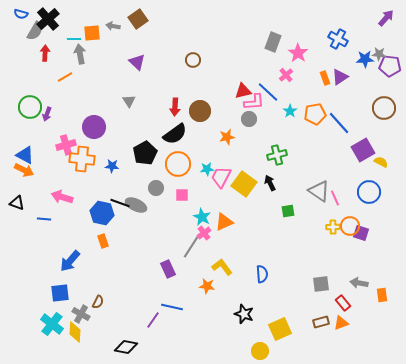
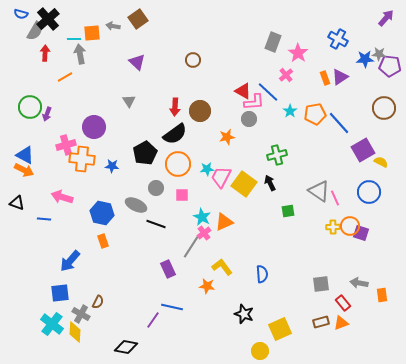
red triangle at (243, 91): rotated 42 degrees clockwise
black line at (120, 203): moved 36 px right, 21 px down
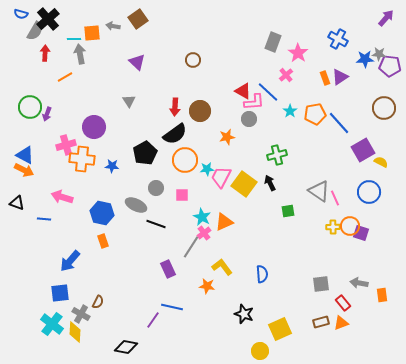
orange circle at (178, 164): moved 7 px right, 4 px up
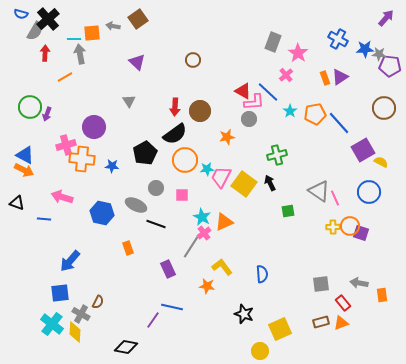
blue star at (365, 59): moved 10 px up
orange rectangle at (103, 241): moved 25 px right, 7 px down
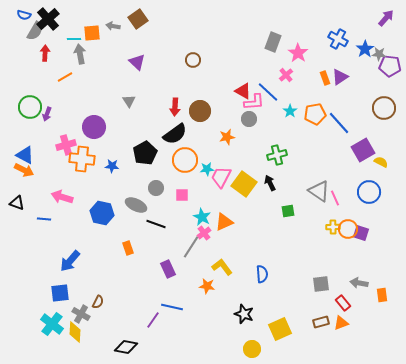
blue semicircle at (21, 14): moved 3 px right, 1 px down
blue star at (365, 49): rotated 30 degrees counterclockwise
orange circle at (350, 226): moved 2 px left, 3 px down
yellow circle at (260, 351): moved 8 px left, 2 px up
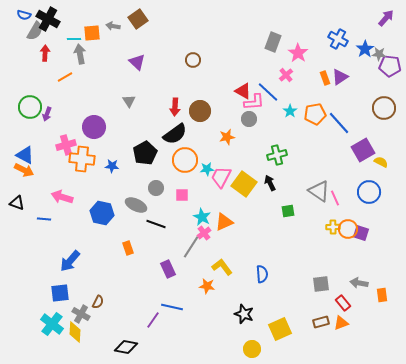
black cross at (48, 19): rotated 20 degrees counterclockwise
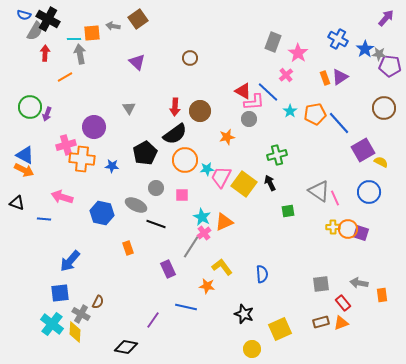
brown circle at (193, 60): moved 3 px left, 2 px up
gray triangle at (129, 101): moved 7 px down
blue line at (172, 307): moved 14 px right
